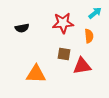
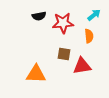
cyan arrow: moved 1 px left, 2 px down
black semicircle: moved 17 px right, 12 px up
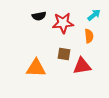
orange triangle: moved 6 px up
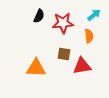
black semicircle: rotated 56 degrees counterclockwise
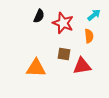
red star: rotated 25 degrees clockwise
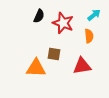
brown square: moved 10 px left
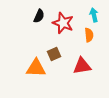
cyan arrow: rotated 64 degrees counterclockwise
orange semicircle: moved 1 px up
brown square: rotated 32 degrees counterclockwise
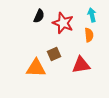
cyan arrow: moved 2 px left
red triangle: moved 1 px left, 1 px up
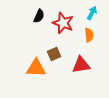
cyan arrow: moved 2 px up; rotated 40 degrees clockwise
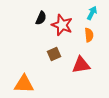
black semicircle: moved 2 px right, 2 px down
red star: moved 1 px left, 2 px down
orange triangle: moved 12 px left, 16 px down
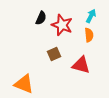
cyan arrow: moved 1 px left, 3 px down
red triangle: rotated 24 degrees clockwise
orange triangle: rotated 20 degrees clockwise
